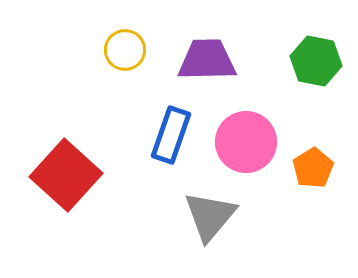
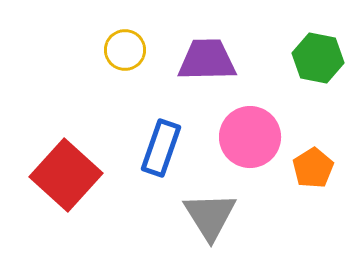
green hexagon: moved 2 px right, 3 px up
blue rectangle: moved 10 px left, 13 px down
pink circle: moved 4 px right, 5 px up
gray triangle: rotated 12 degrees counterclockwise
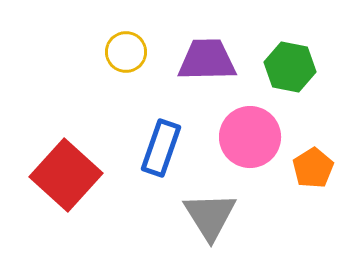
yellow circle: moved 1 px right, 2 px down
green hexagon: moved 28 px left, 9 px down
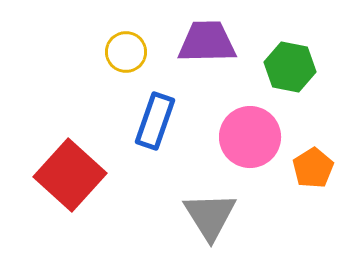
purple trapezoid: moved 18 px up
blue rectangle: moved 6 px left, 27 px up
red square: moved 4 px right
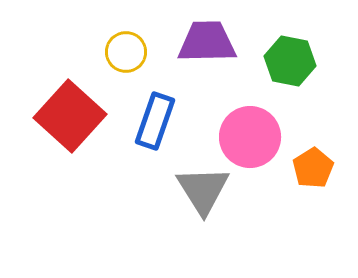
green hexagon: moved 6 px up
red square: moved 59 px up
gray triangle: moved 7 px left, 26 px up
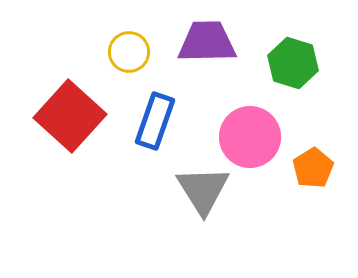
yellow circle: moved 3 px right
green hexagon: moved 3 px right, 2 px down; rotated 6 degrees clockwise
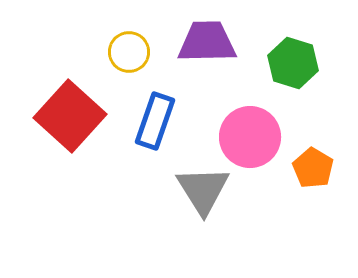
orange pentagon: rotated 9 degrees counterclockwise
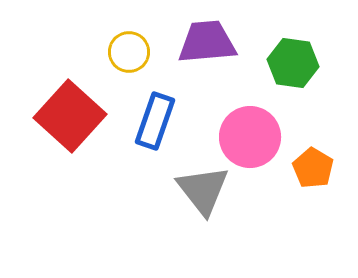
purple trapezoid: rotated 4 degrees counterclockwise
green hexagon: rotated 9 degrees counterclockwise
gray triangle: rotated 6 degrees counterclockwise
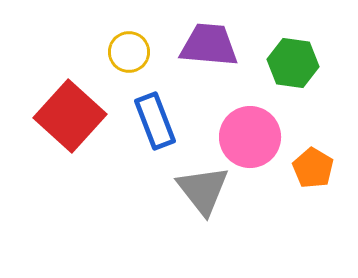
purple trapezoid: moved 2 px right, 3 px down; rotated 10 degrees clockwise
blue rectangle: rotated 40 degrees counterclockwise
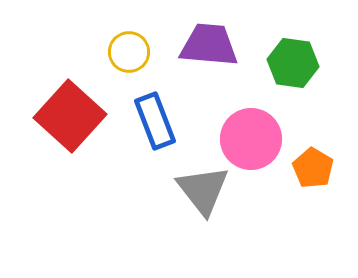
pink circle: moved 1 px right, 2 px down
